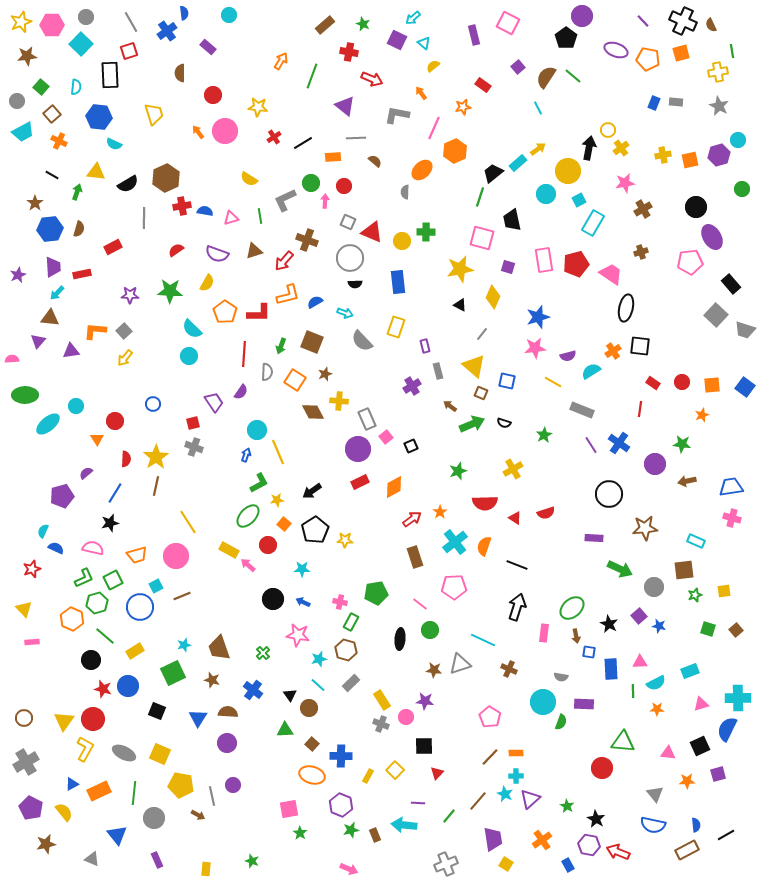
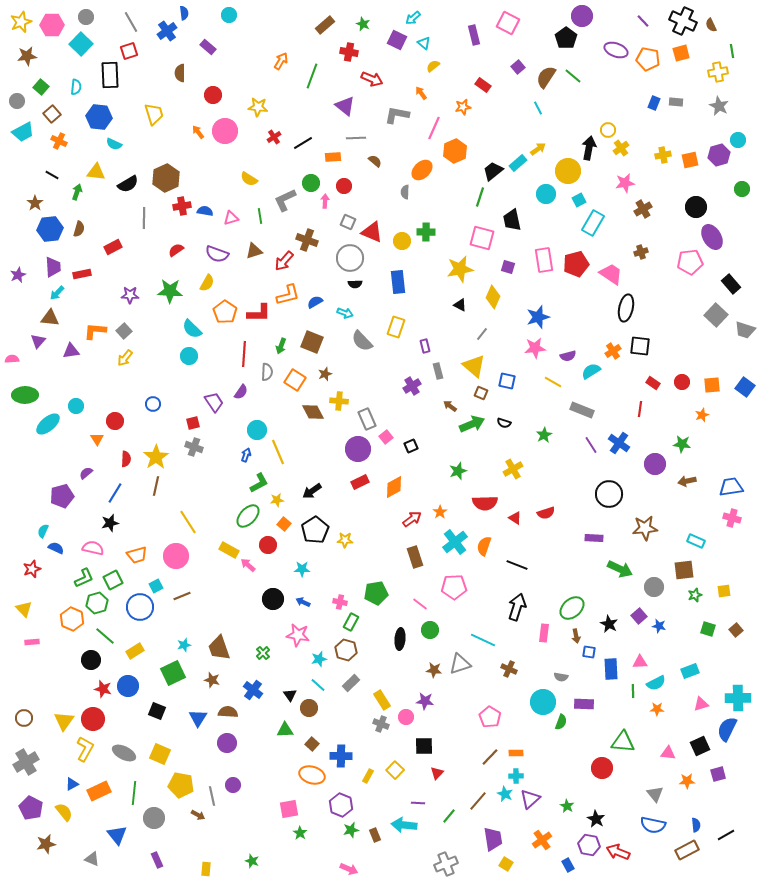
black trapezoid at (493, 173): moved 2 px up
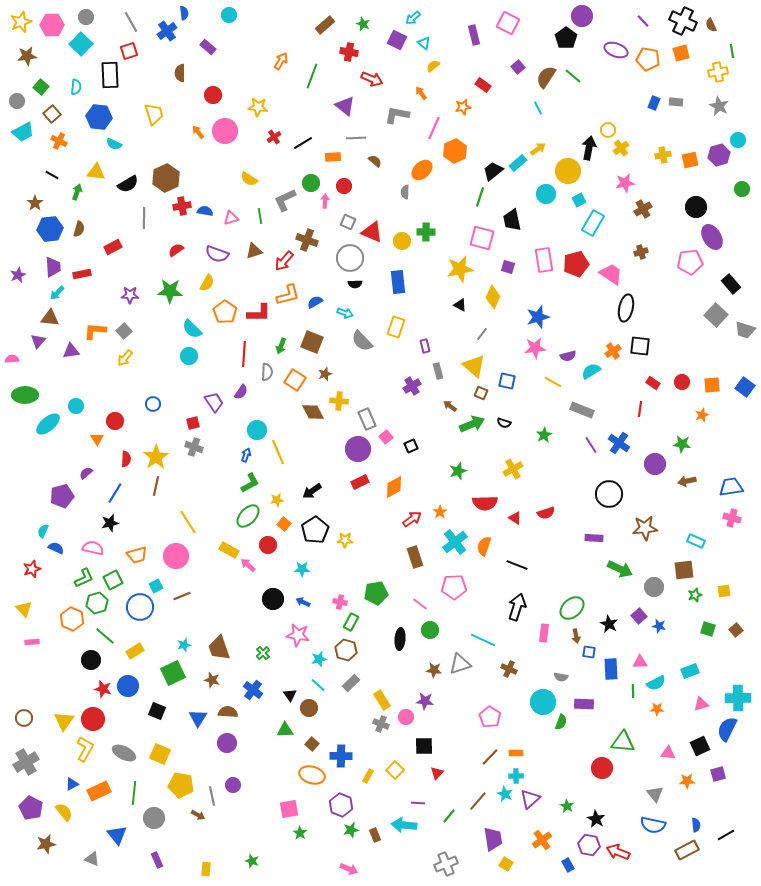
green L-shape at (259, 483): moved 9 px left
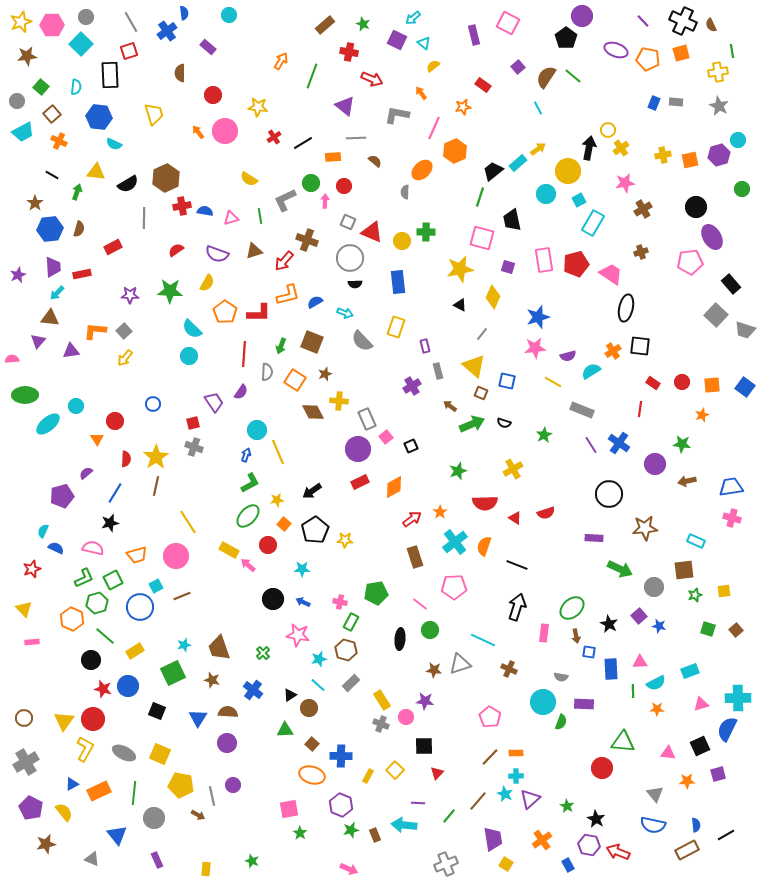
black triangle at (290, 695): rotated 32 degrees clockwise
